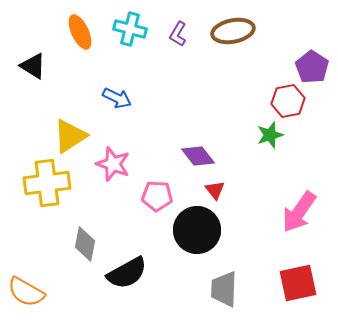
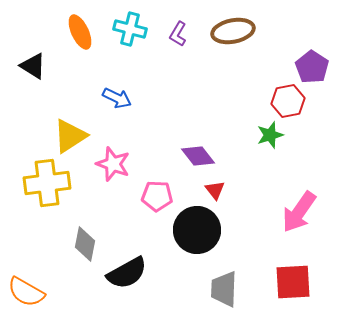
red square: moved 5 px left, 1 px up; rotated 9 degrees clockwise
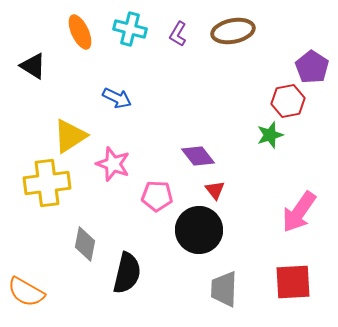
black circle: moved 2 px right
black semicircle: rotated 48 degrees counterclockwise
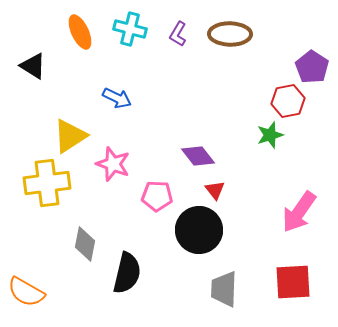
brown ellipse: moved 3 px left, 3 px down; rotated 12 degrees clockwise
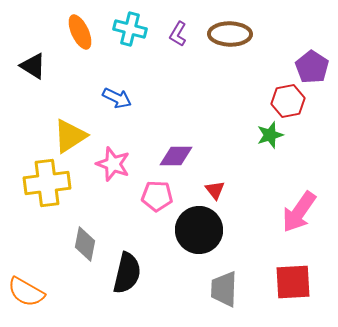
purple diamond: moved 22 px left; rotated 52 degrees counterclockwise
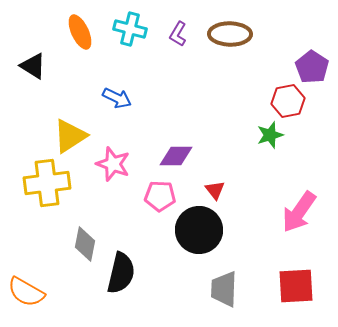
pink pentagon: moved 3 px right
black semicircle: moved 6 px left
red square: moved 3 px right, 4 px down
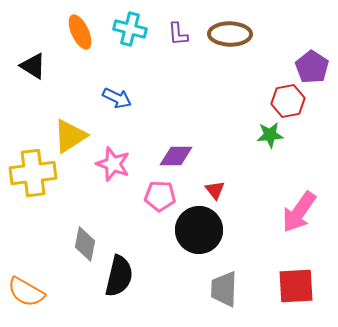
purple L-shape: rotated 35 degrees counterclockwise
green star: rotated 12 degrees clockwise
yellow cross: moved 14 px left, 10 px up
black semicircle: moved 2 px left, 3 px down
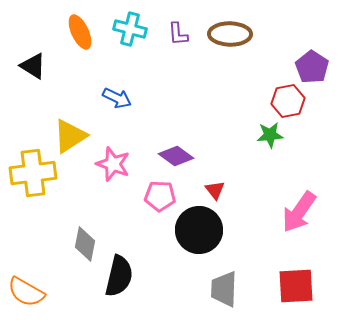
purple diamond: rotated 36 degrees clockwise
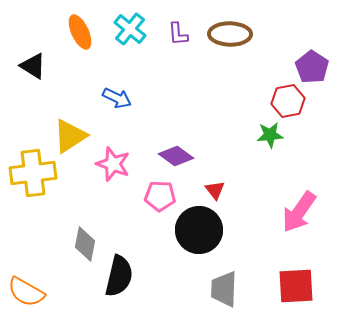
cyan cross: rotated 24 degrees clockwise
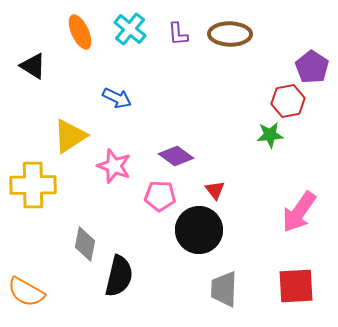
pink star: moved 1 px right, 2 px down
yellow cross: moved 12 px down; rotated 6 degrees clockwise
